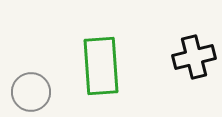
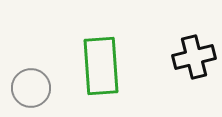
gray circle: moved 4 px up
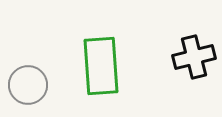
gray circle: moved 3 px left, 3 px up
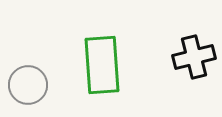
green rectangle: moved 1 px right, 1 px up
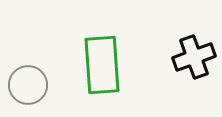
black cross: rotated 6 degrees counterclockwise
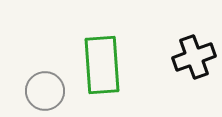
gray circle: moved 17 px right, 6 px down
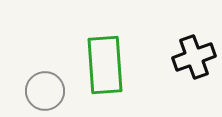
green rectangle: moved 3 px right
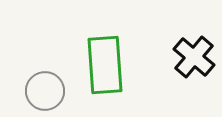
black cross: rotated 30 degrees counterclockwise
